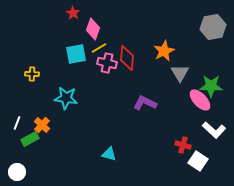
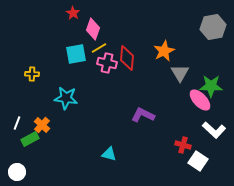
purple L-shape: moved 2 px left, 12 px down
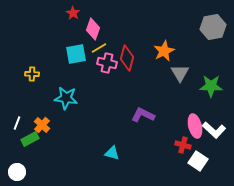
red diamond: rotated 10 degrees clockwise
pink ellipse: moved 5 px left, 26 px down; rotated 30 degrees clockwise
cyan triangle: moved 3 px right, 1 px up
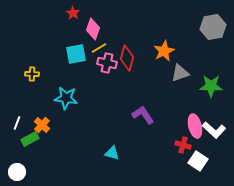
gray triangle: rotated 42 degrees clockwise
purple L-shape: rotated 30 degrees clockwise
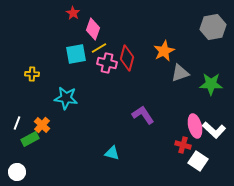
green star: moved 2 px up
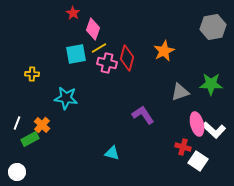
gray triangle: moved 19 px down
pink ellipse: moved 2 px right, 2 px up
red cross: moved 2 px down
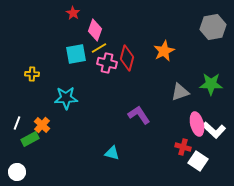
pink diamond: moved 2 px right, 1 px down
cyan star: rotated 10 degrees counterclockwise
purple L-shape: moved 4 px left
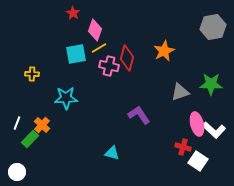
pink cross: moved 2 px right, 3 px down
green rectangle: rotated 18 degrees counterclockwise
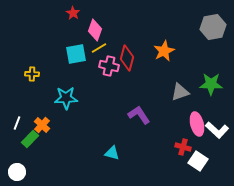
white L-shape: moved 3 px right
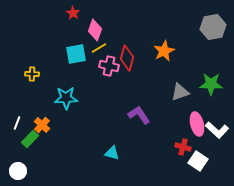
white circle: moved 1 px right, 1 px up
